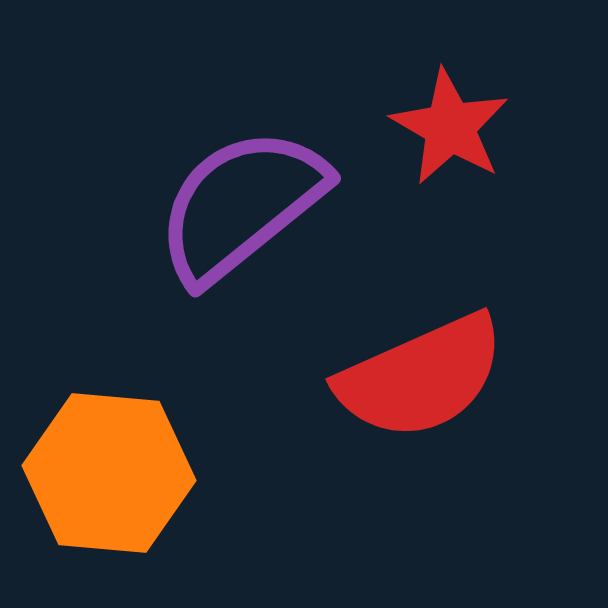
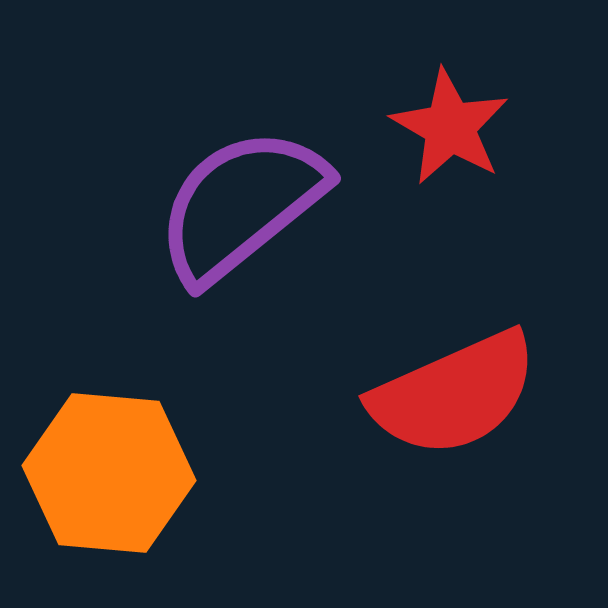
red semicircle: moved 33 px right, 17 px down
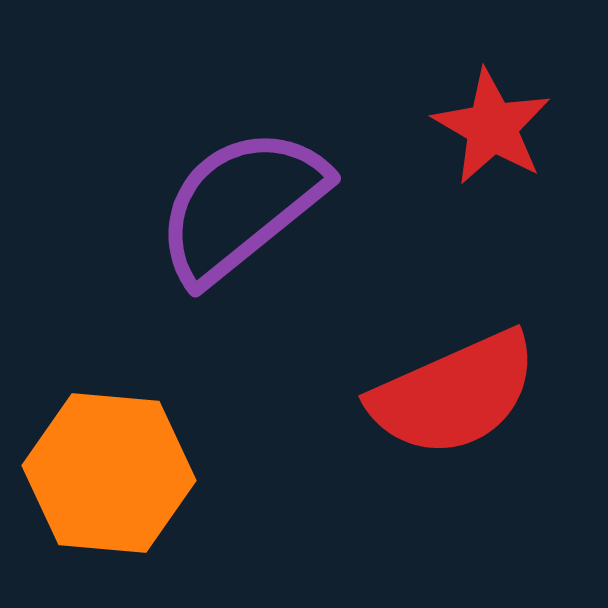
red star: moved 42 px right
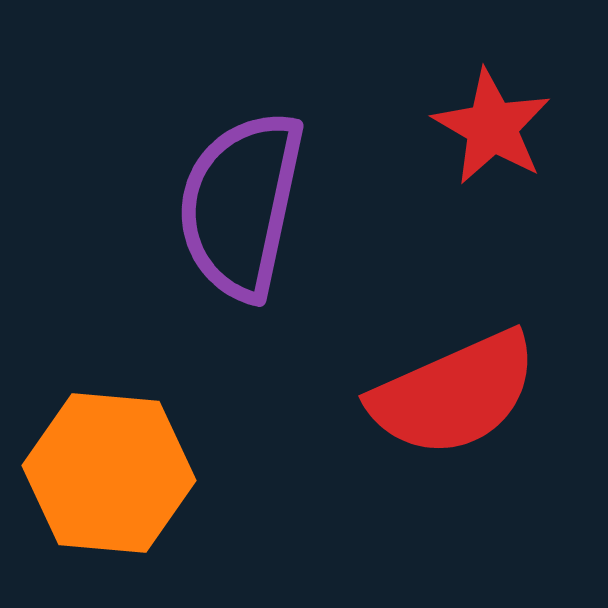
purple semicircle: rotated 39 degrees counterclockwise
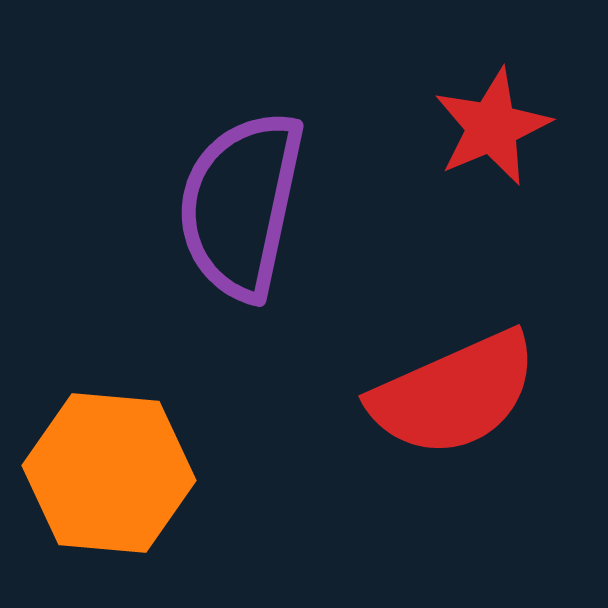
red star: rotated 19 degrees clockwise
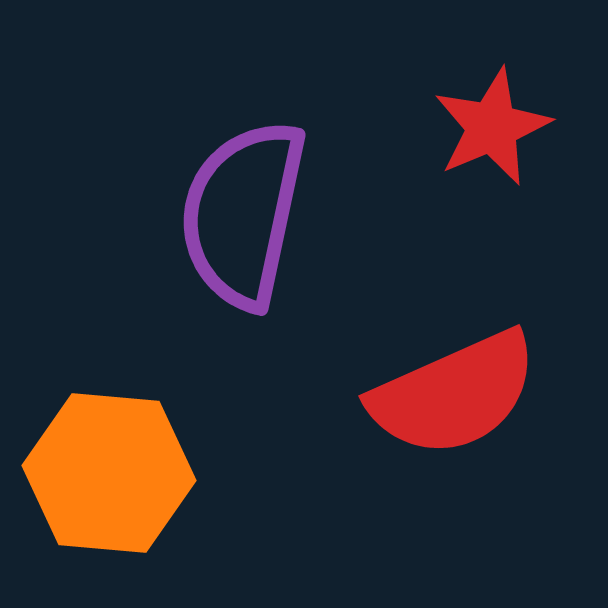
purple semicircle: moved 2 px right, 9 px down
